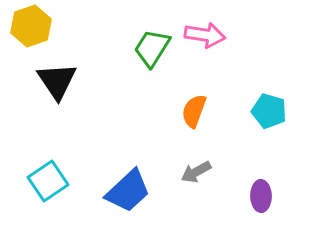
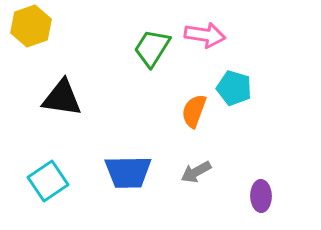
black triangle: moved 5 px right, 17 px down; rotated 48 degrees counterclockwise
cyan pentagon: moved 35 px left, 23 px up
blue trapezoid: moved 19 px up; rotated 42 degrees clockwise
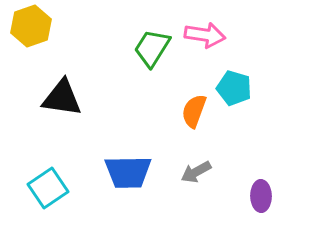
cyan square: moved 7 px down
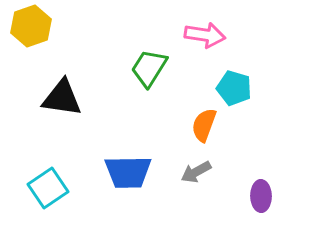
green trapezoid: moved 3 px left, 20 px down
orange semicircle: moved 10 px right, 14 px down
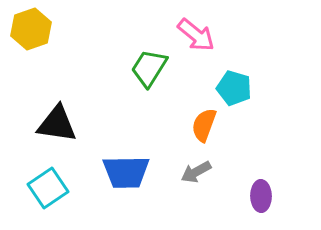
yellow hexagon: moved 3 px down
pink arrow: moved 9 px left; rotated 30 degrees clockwise
black triangle: moved 5 px left, 26 px down
blue trapezoid: moved 2 px left
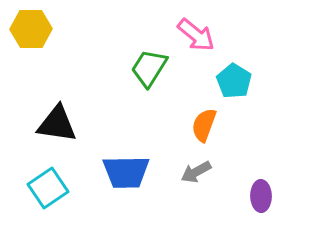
yellow hexagon: rotated 18 degrees clockwise
cyan pentagon: moved 7 px up; rotated 16 degrees clockwise
